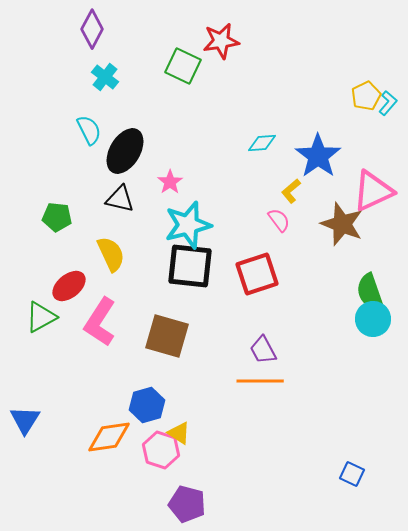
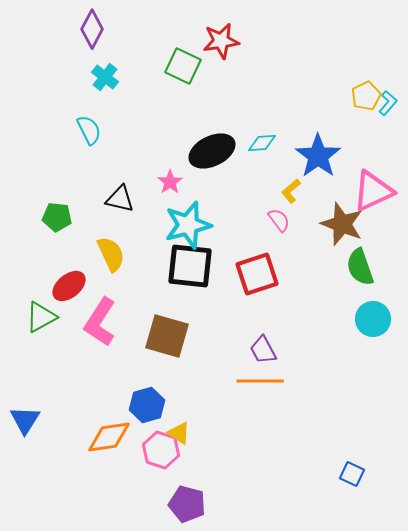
black ellipse: moved 87 px right; rotated 33 degrees clockwise
green semicircle: moved 10 px left, 25 px up
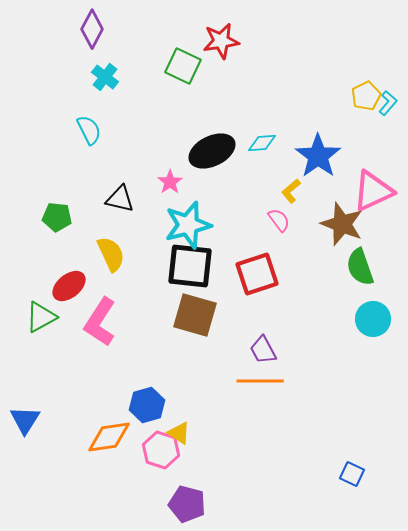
brown square: moved 28 px right, 21 px up
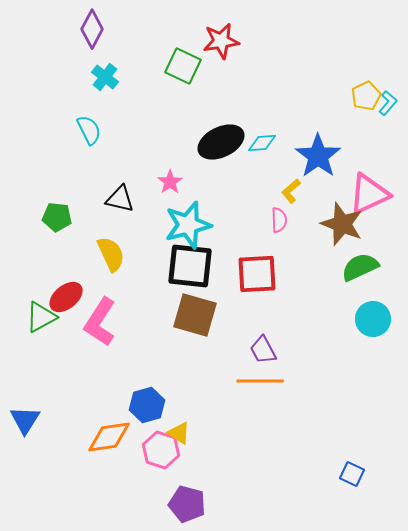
black ellipse: moved 9 px right, 9 px up
pink triangle: moved 4 px left, 3 px down
pink semicircle: rotated 35 degrees clockwise
green semicircle: rotated 84 degrees clockwise
red square: rotated 15 degrees clockwise
red ellipse: moved 3 px left, 11 px down
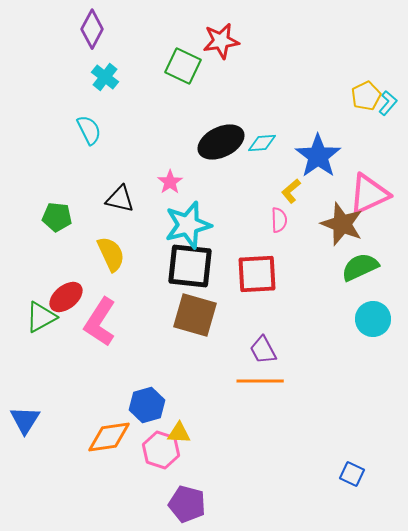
yellow triangle: rotated 30 degrees counterclockwise
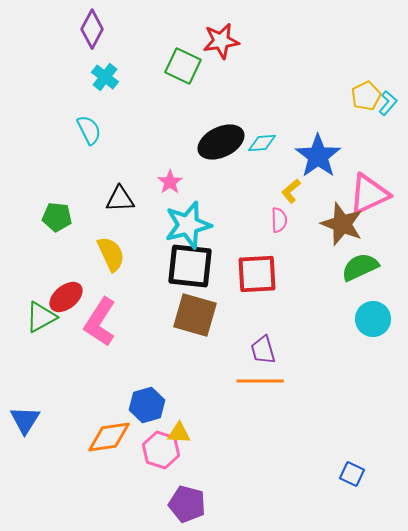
black triangle: rotated 16 degrees counterclockwise
purple trapezoid: rotated 12 degrees clockwise
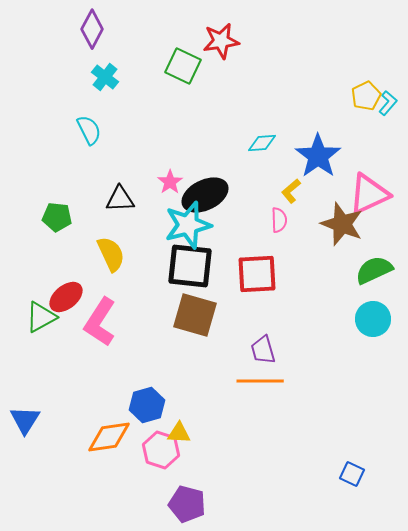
black ellipse: moved 16 px left, 53 px down
green semicircle: moved 14 px right, 3 px down
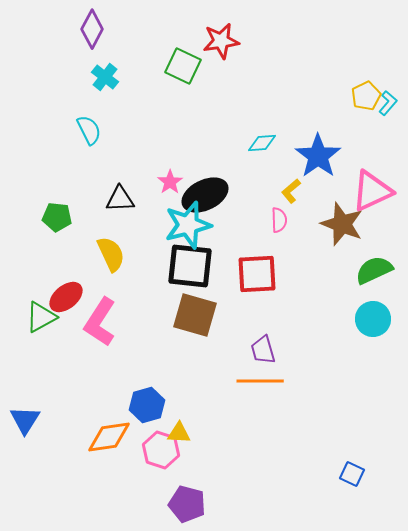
pink triangle: moved 3 px right, 3 px up
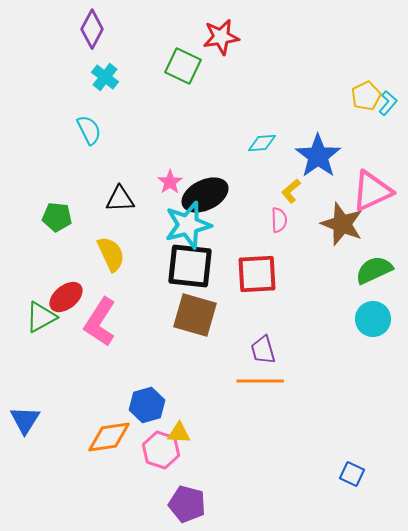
red star: moved 4 px up
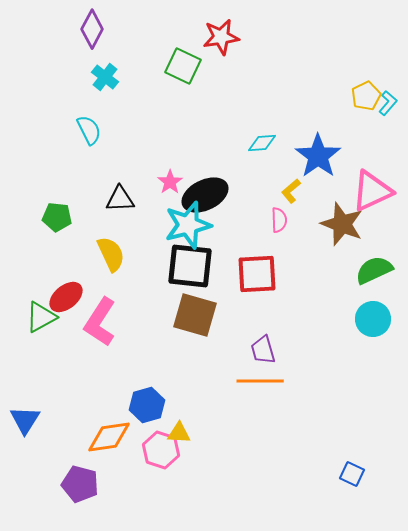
purple pentagon: moved 107 px left, 20 px up
